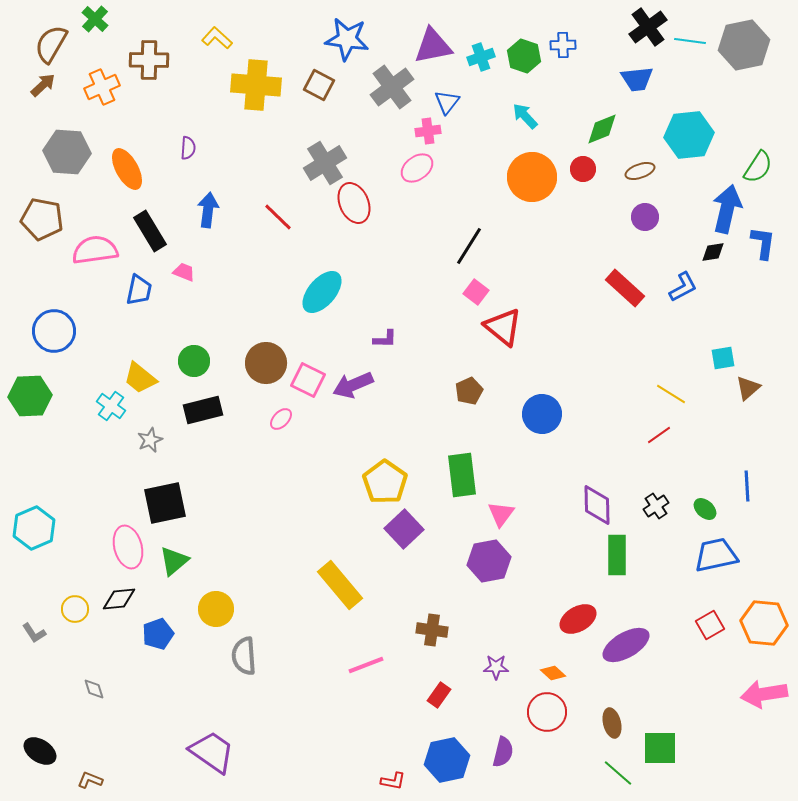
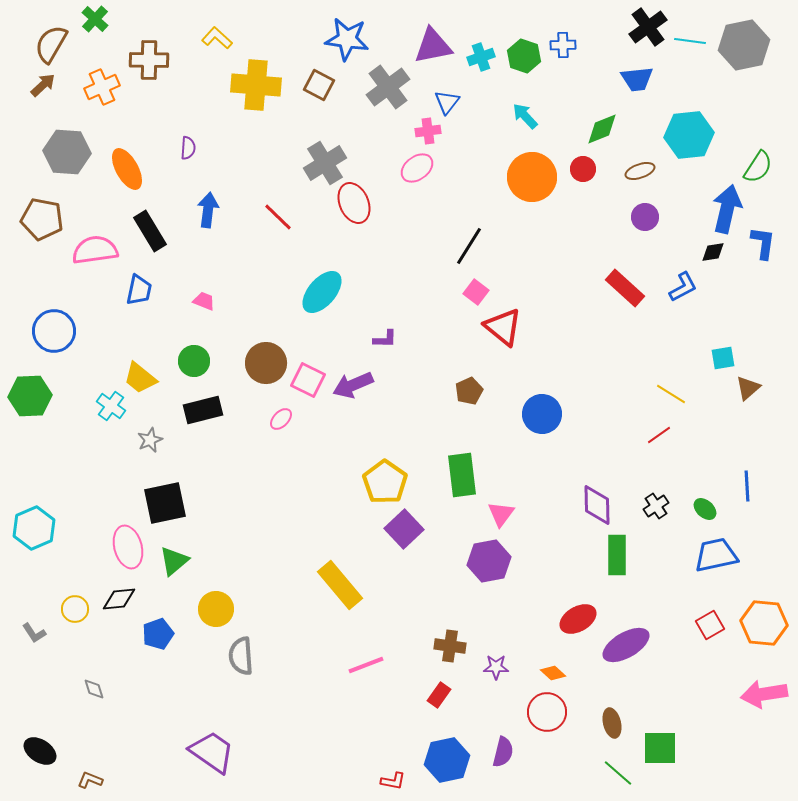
gray cross at (392, 87): moved 4 px left
pink trapezoid at (184, 272): moved 20 px right, 29 px down
brown cross at (432, 630): moved 18 px right, 16 px down
gray semicircle at (244, 656): moved 3 px left
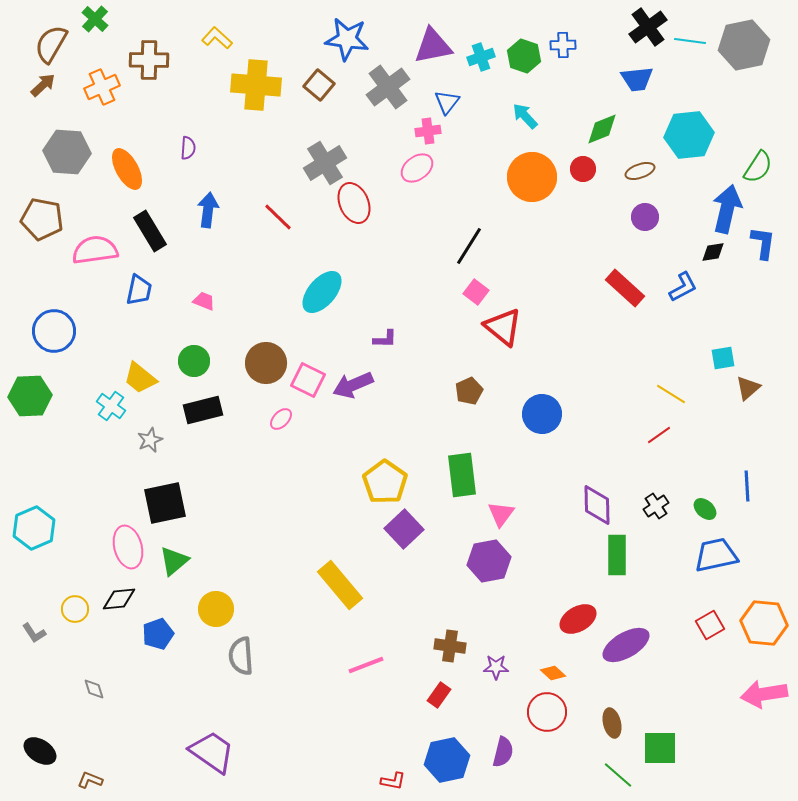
brown square at (319, 85): rotated 12 degrees clockwise
green line at (618, 773): moved 2 px down
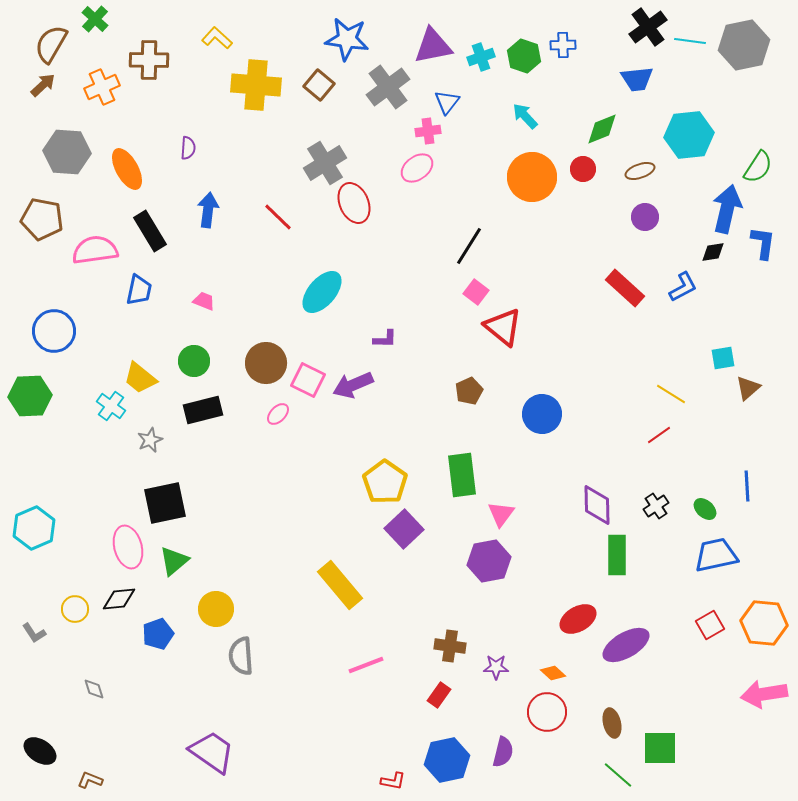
pink ellipse at (281, 419): moved 3 px left, 5 px up
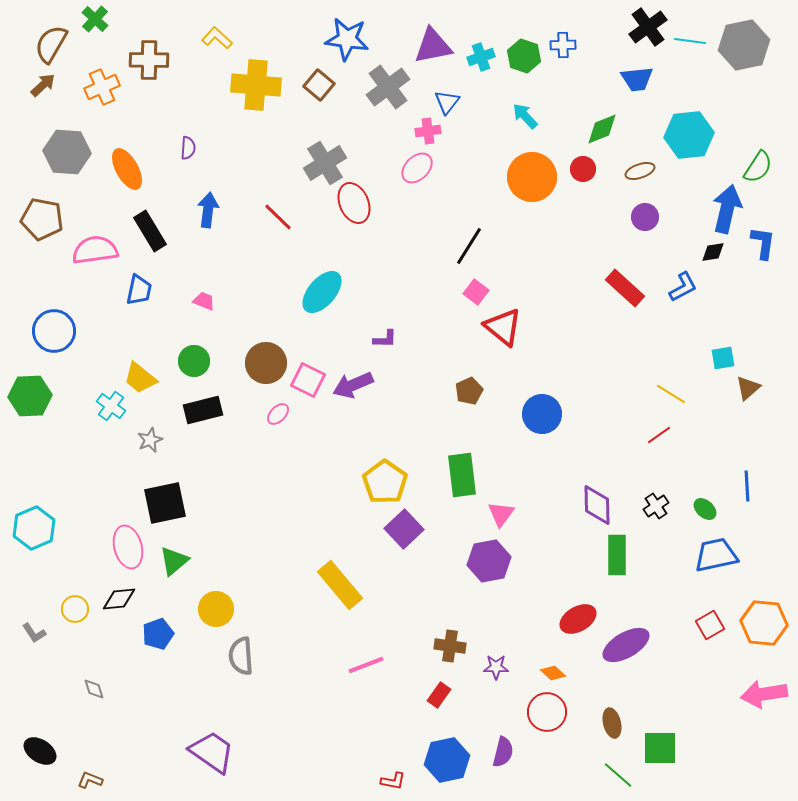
pink ellipse at (417, 168): rotated 8 degrees counterclockwise
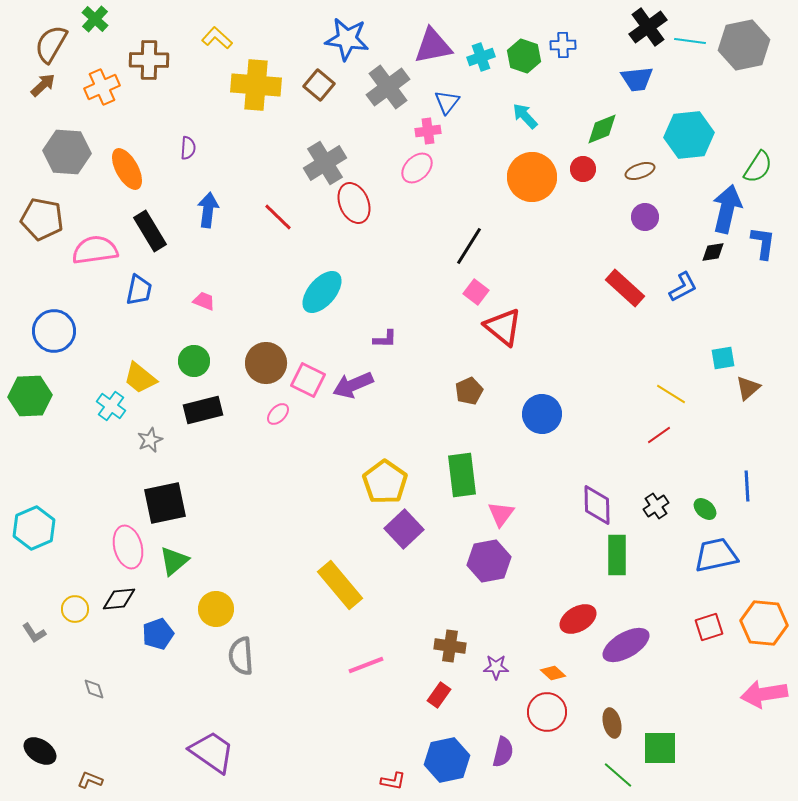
red square at (710, 625): moved 1 px left, 2 px down; rotated 12 degrees clockwise
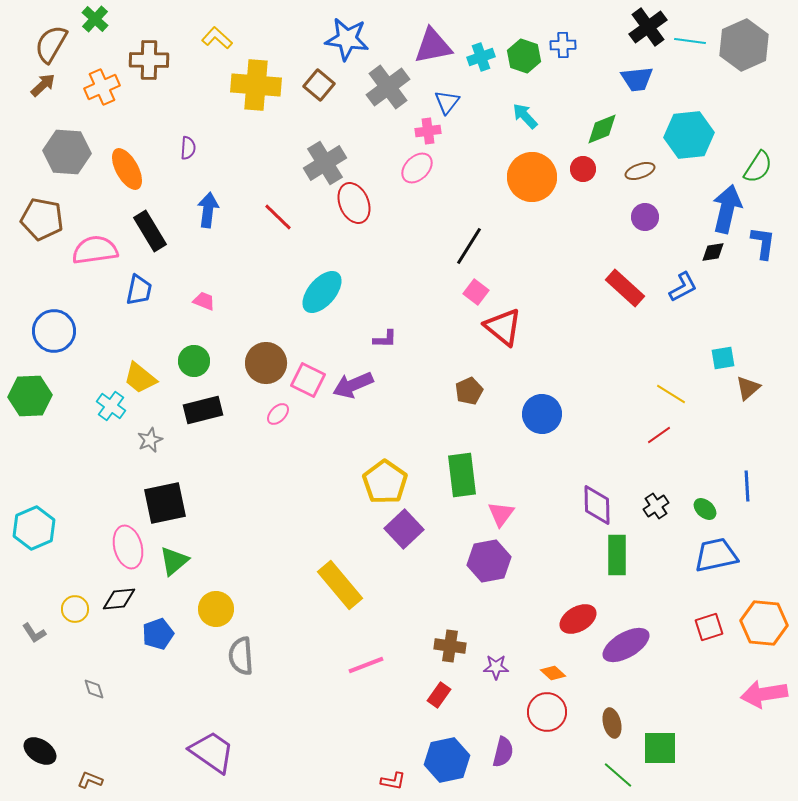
gray hexagon at (744, 45): rotated 12 degrees counterclockwise
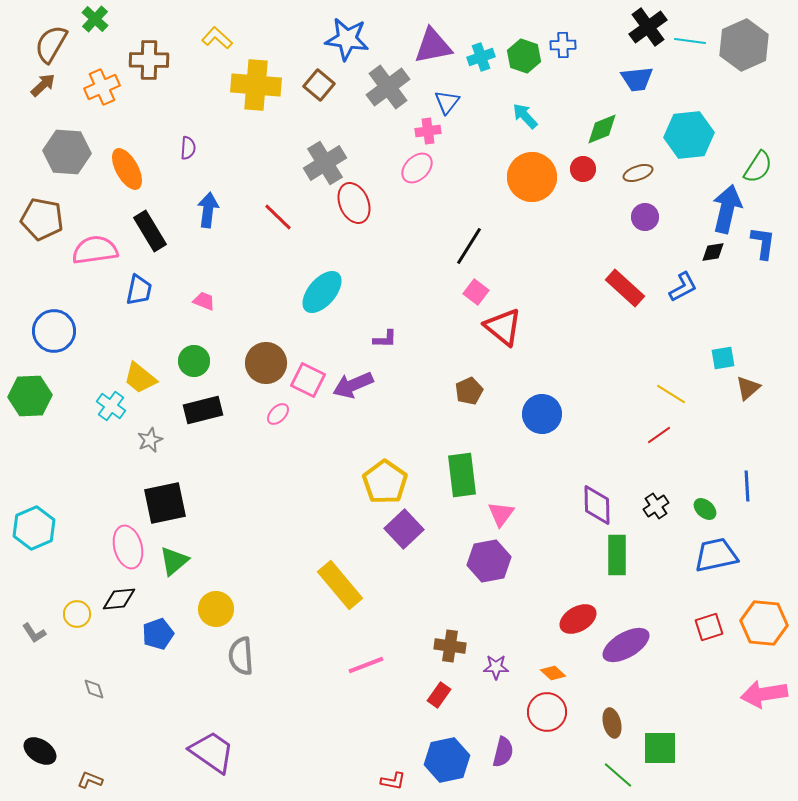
brown ellipse at (640, 171): moved 2 px left, 2 px down
yellow circle at (75, 609): moved 2 px right, 5 px down
